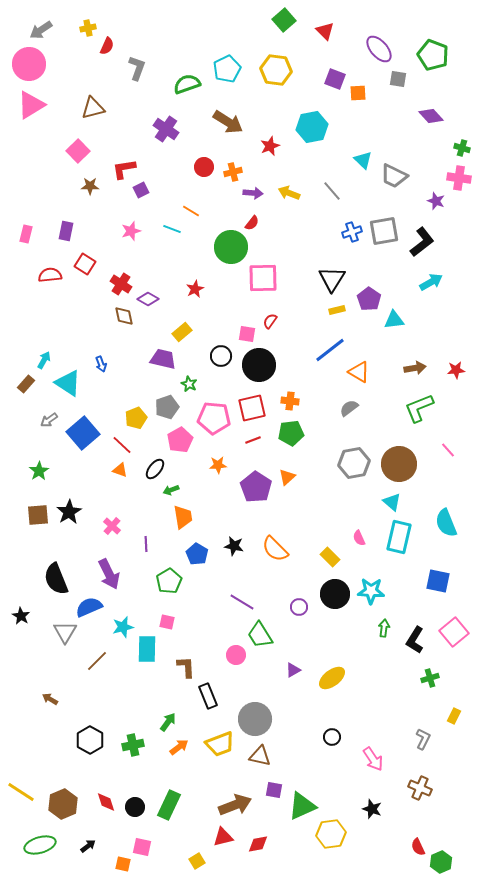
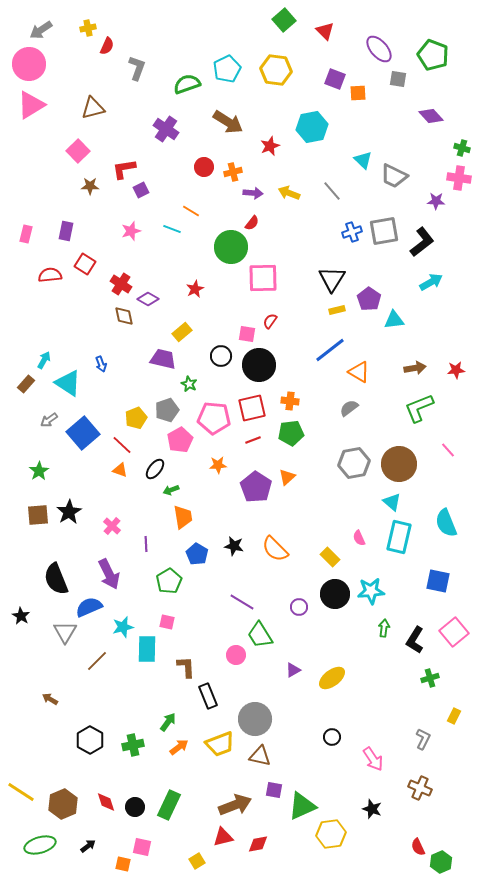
purple star at (436, 201): rotated 18 degrees counterclockwise
gray pentagon at (167, 407): moved 3 px down
cyan star at (371, 591): rotated 8 degrees counterclockwise
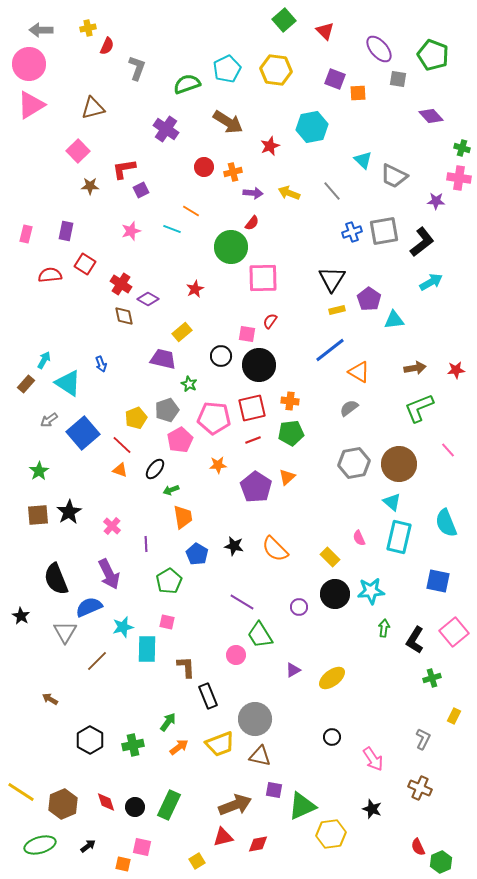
gray arrow at (41, 30): rotated 35 degrees clockwise
green cross at (430, 678): moved 2 px right
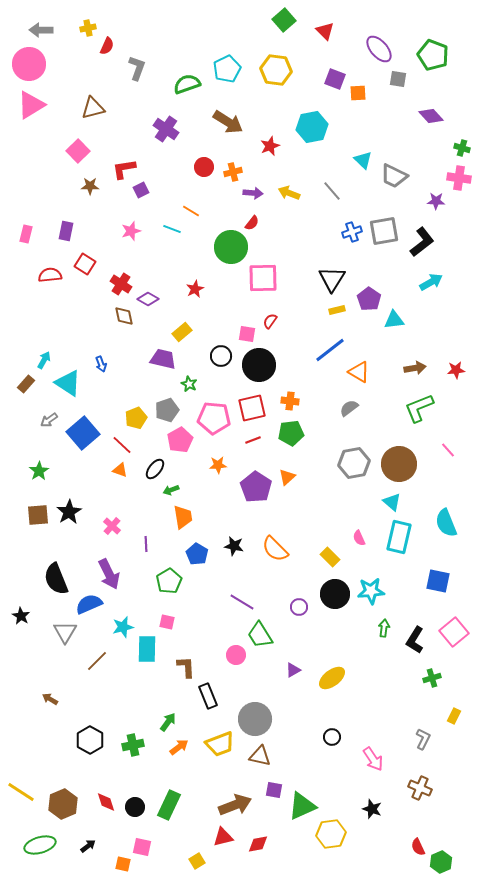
blue semicircle at (89, 607): moved 3 px up
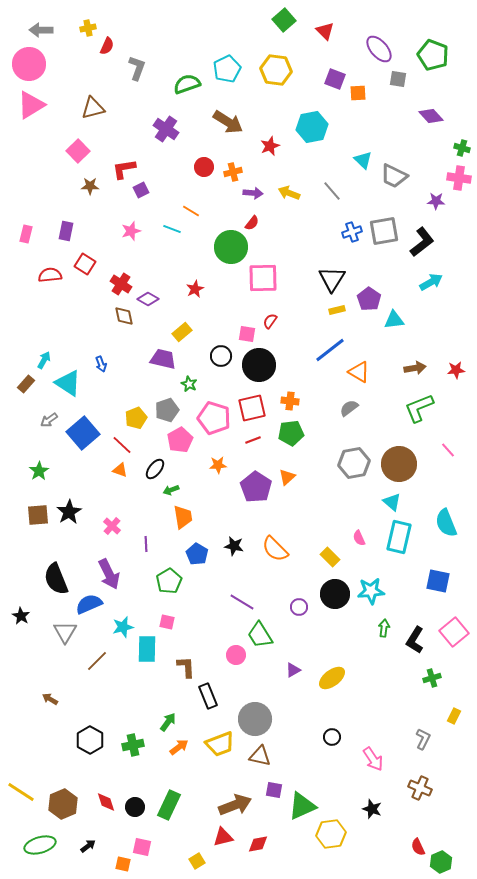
pink pentagon at (214, 418): rotated 12 degrees clockwise
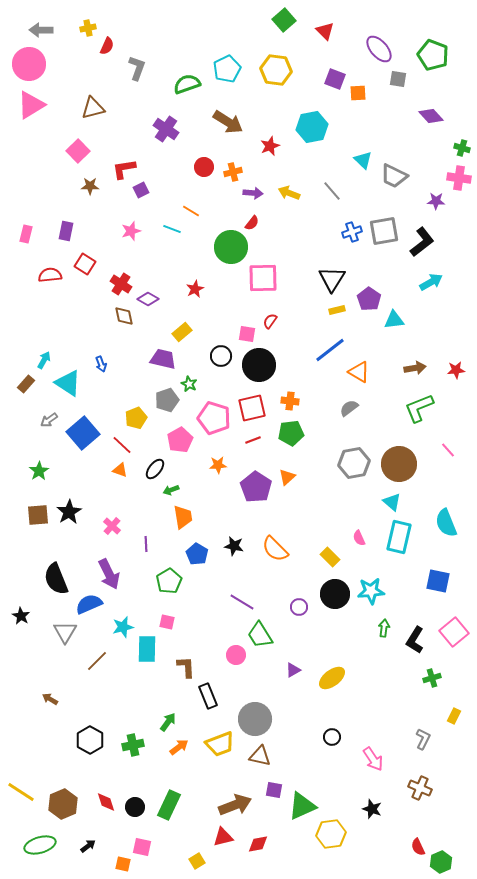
gray pentagon at (167, 410): moved 10 px up
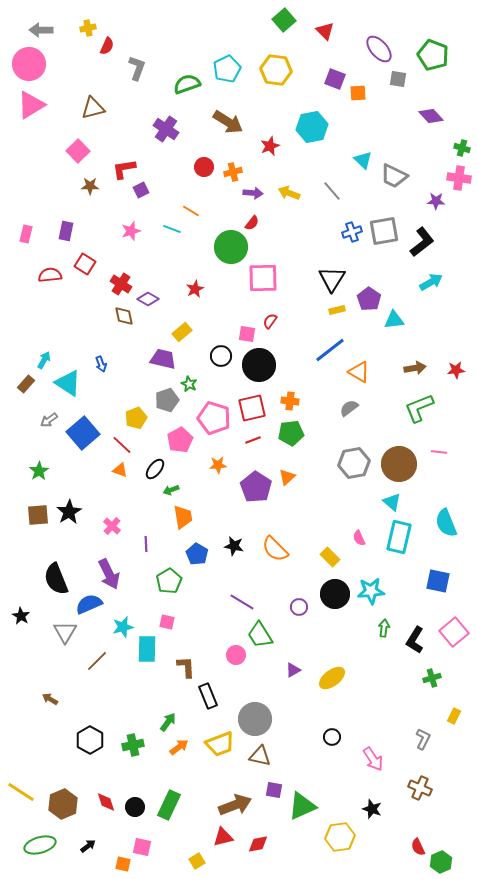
pink line at (448, 450): moved 9 px left, 2 px down; rotated 42 degrees counterclockwise
yellow hexagon at (331, 834): moved 9 px right, 3 px down
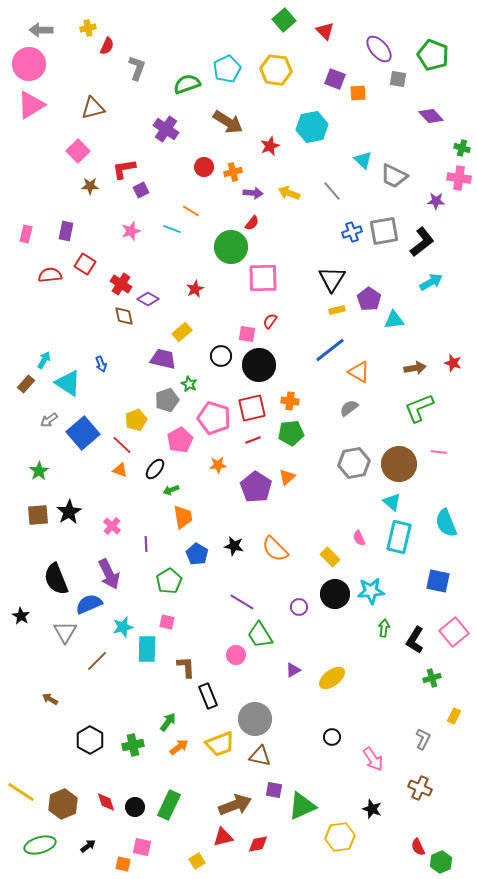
red star at (456, 370): moved 3 px left, 7 px up; rotated 24 degrees clockwise
yellow pentagon at (136, 418): moved 2 px down
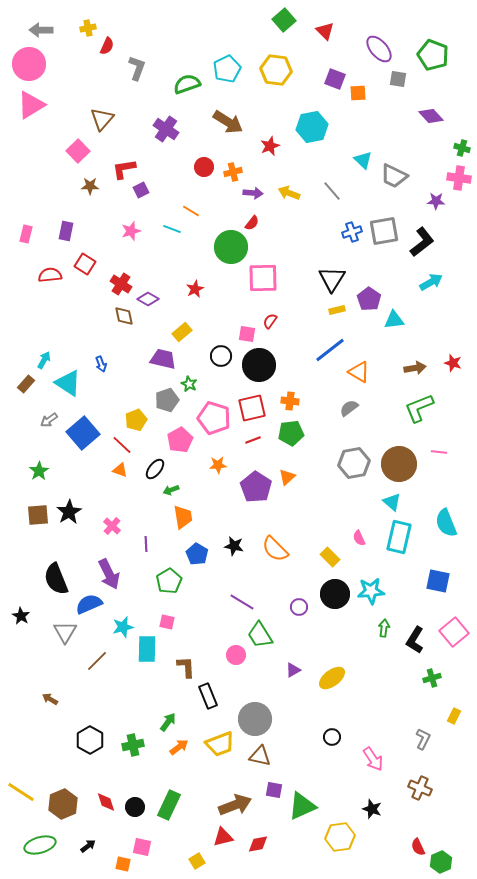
brown triangle at (93, 108): moved 9 px right, 11 px down; rotated 35 degrees counterclockwise
